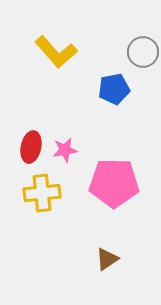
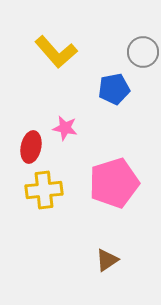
pink star: moved 22 px up; rotated 20 degrees clockwise
pink pentagon: rotated 18 degrees counterclockwise
yellow cross: moved 2 px right, 3 px up
brown triangle: moved 1 px down
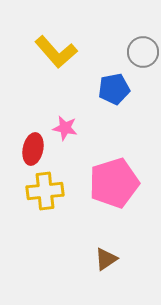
red ellipse: moved 2 px right, 2 px down
yellow cross: moved 1 px right, 1 px down
brown triangle: moved 1 px left, 1 px up
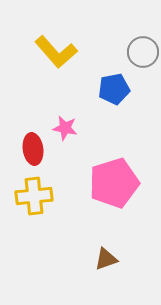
red ellipse: rotated 20 degrees counterclockwise
yellow cross: moved 11 px left, 5 px down
brown triangle: rotated 15 degrees clockwise
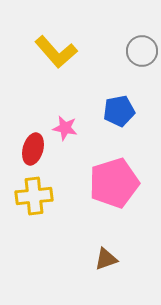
gray circle: moved 1 px left, 1 px up
blue pentagon: moved 5 px right, 22 px down
red ellipse: rotated 24 degrees clockwise
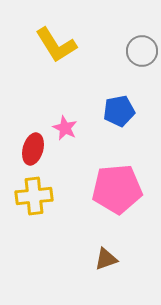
yellow L-shape: moved 7 px up; rotated 9 degrees clockwise
pink star: rotated 15 degrees clockwise
pink pentagon: moved 3 px right, 6 px down; rotated 12 degrees clockwise
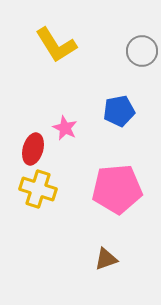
yellow cross: moved 4 px right, 7 px up; rotated 24 degrees clockwise
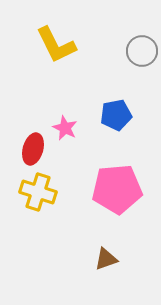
yellow L-shape: rotated 6 degrees clockwise
blue pentagon: moved 3 px left, 4 px down
yellow cross: moved 3 px down
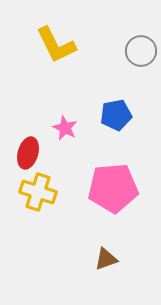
gray circle: moved 1 px left
red ellipse: moved 5 px left, 4 px down
pink pentagon: moved 4 px left, 1 px up
